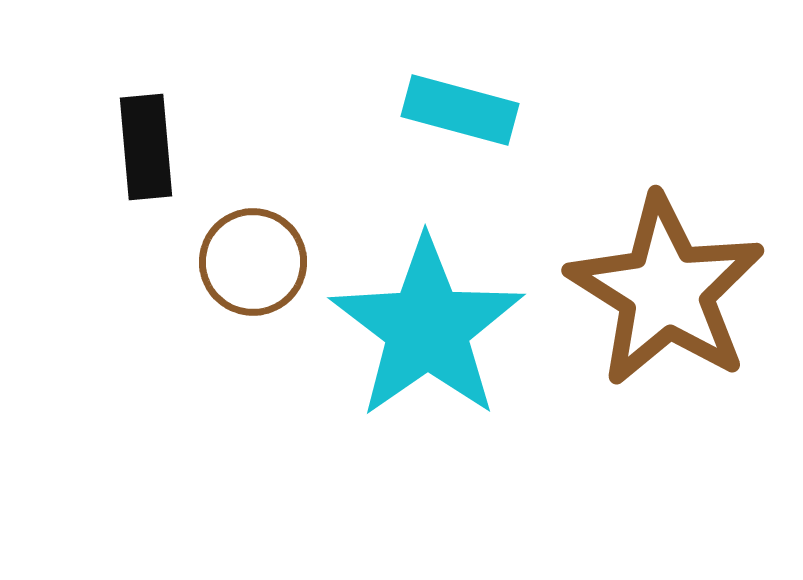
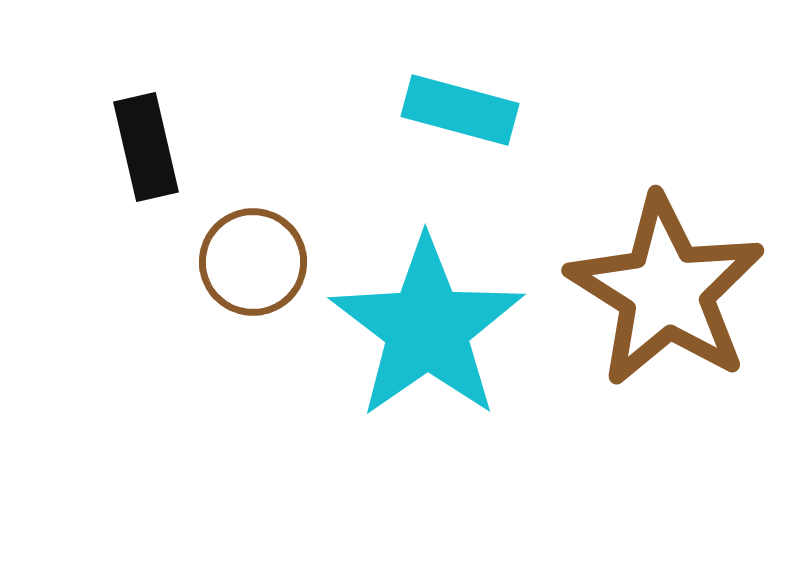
black rectangle: rotated 8 degrees counterclockwise
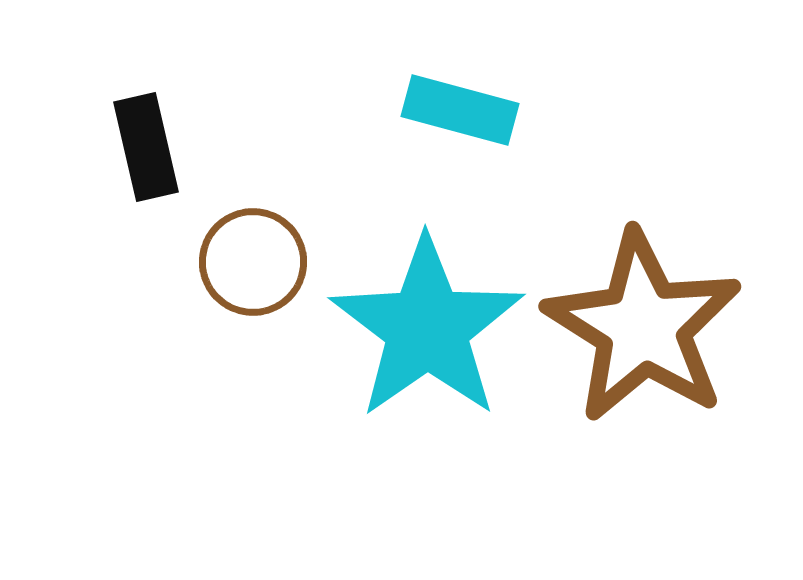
brown star: moved 23 px left, 36 px down
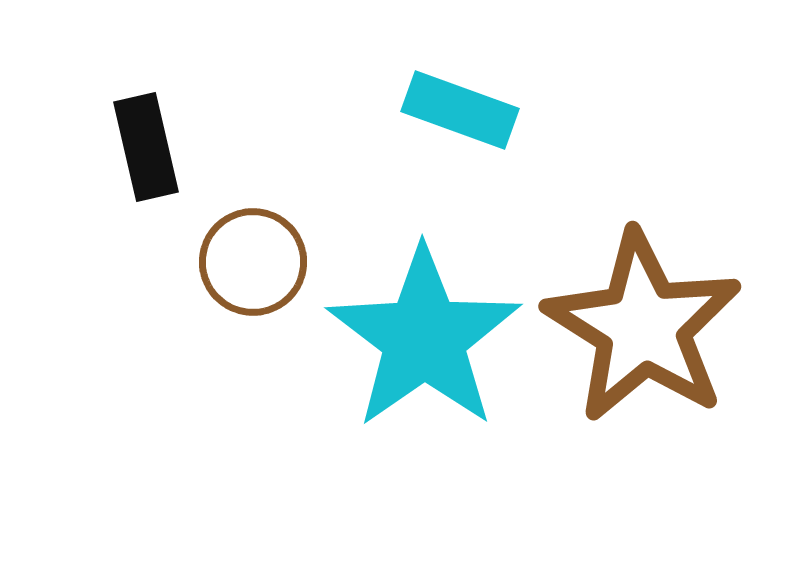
cyan rectangle: rotated 5 degrees clockwise
cyan star: moved 3 px left, 10 px down
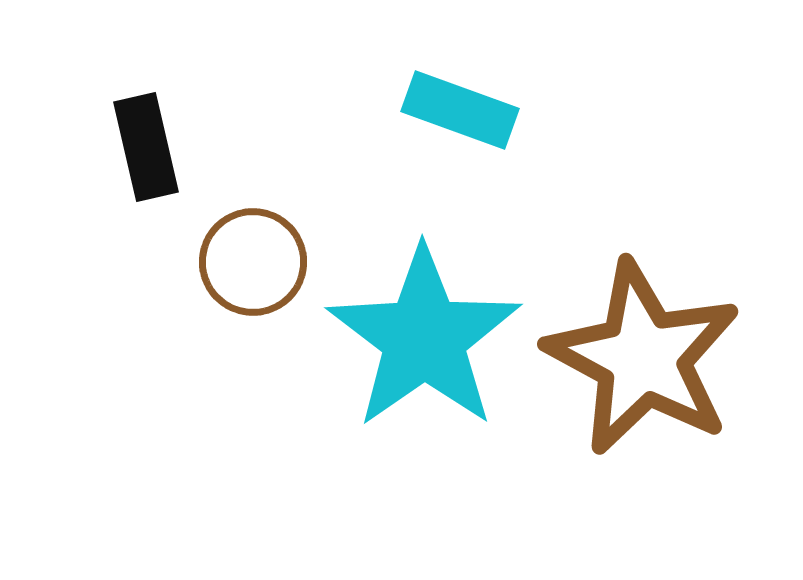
brown star: moved 31 px down; rotated 4 degrees counterclockwise
